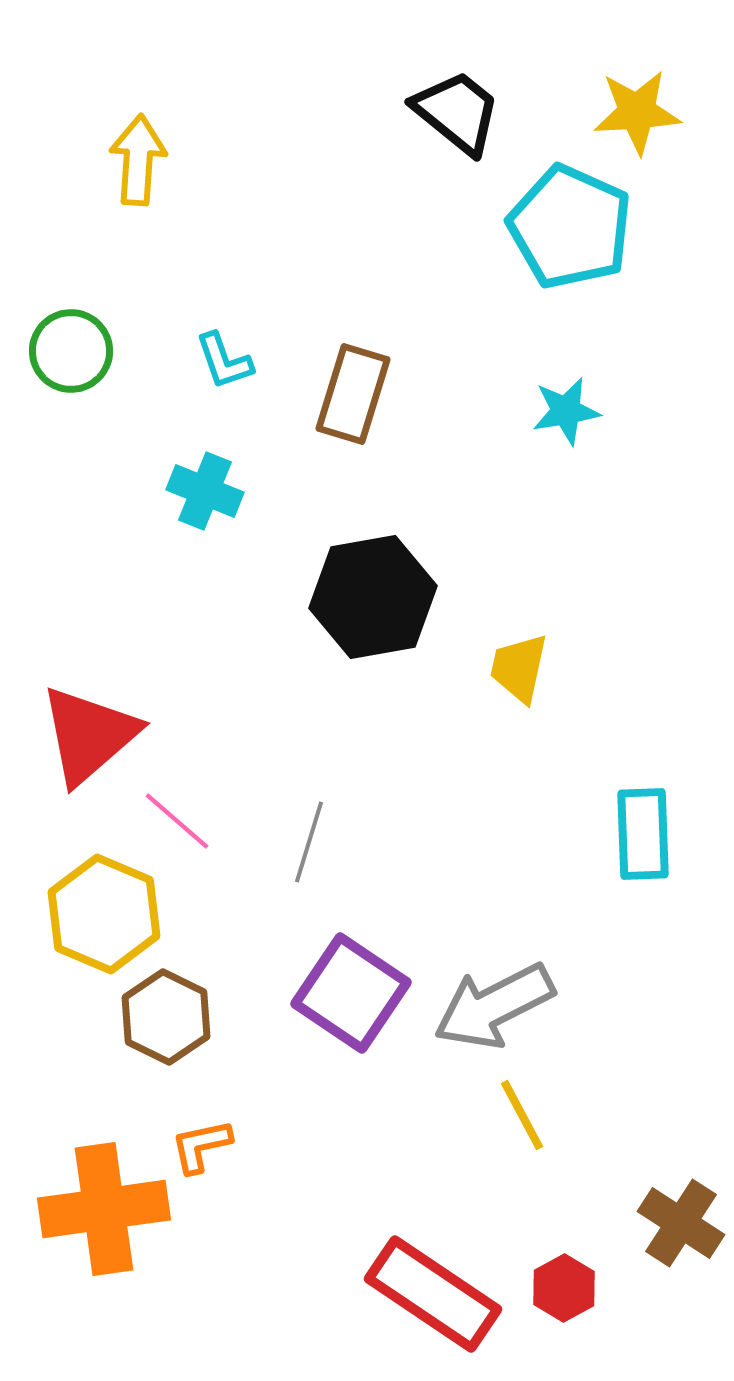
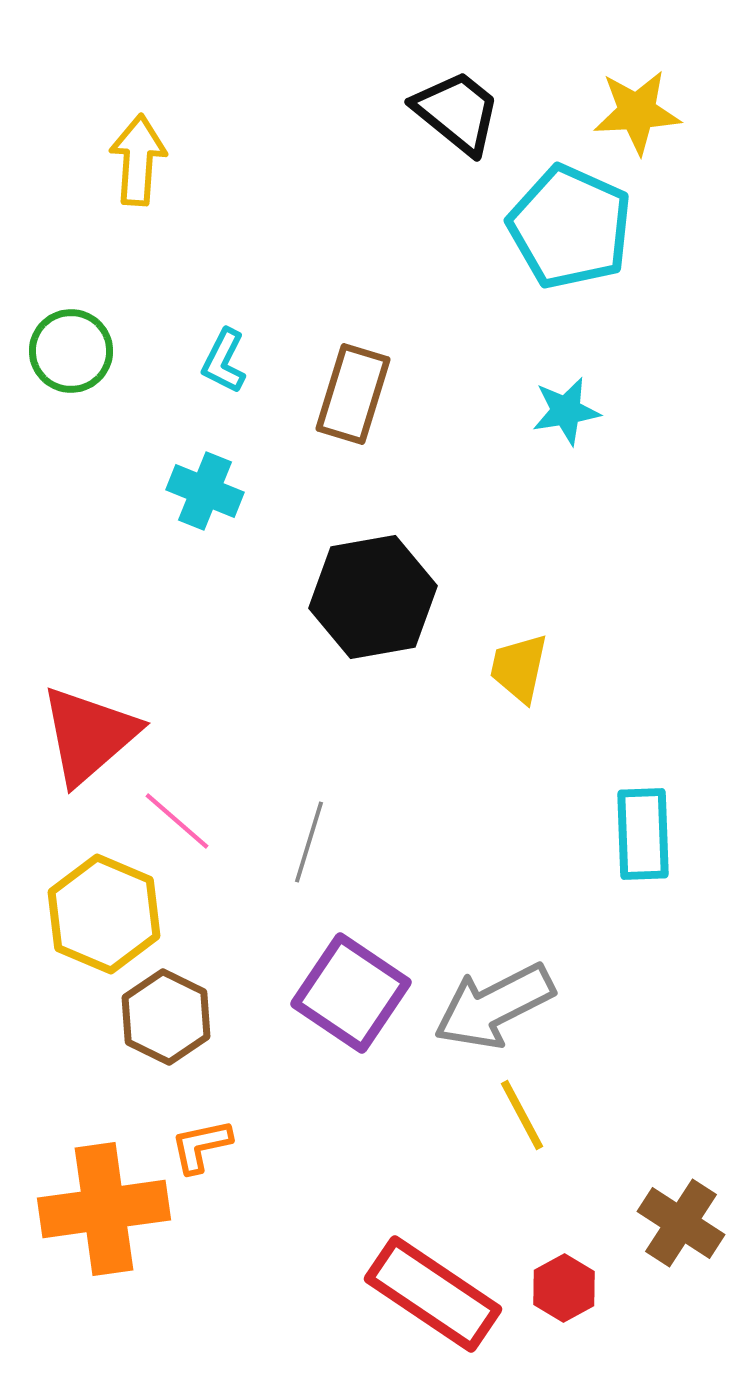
cyan L-shape: rotated 46 degrees clockwise
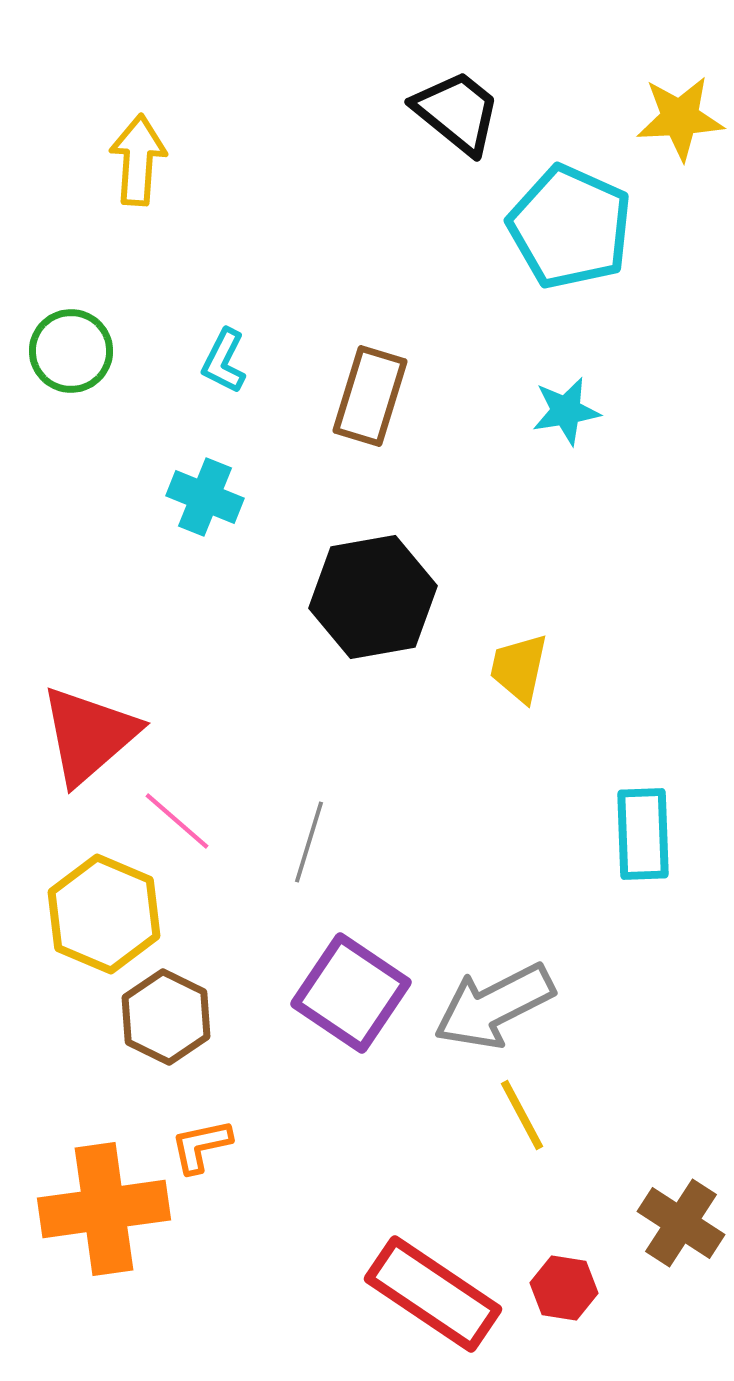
yellow star: moved 43 px right, 6 px down
brown rectangle: moved 17 px right, 2 px down
cyan cross: moved 6 px down
red hexagon: rotated 22 degrees counterclockwise
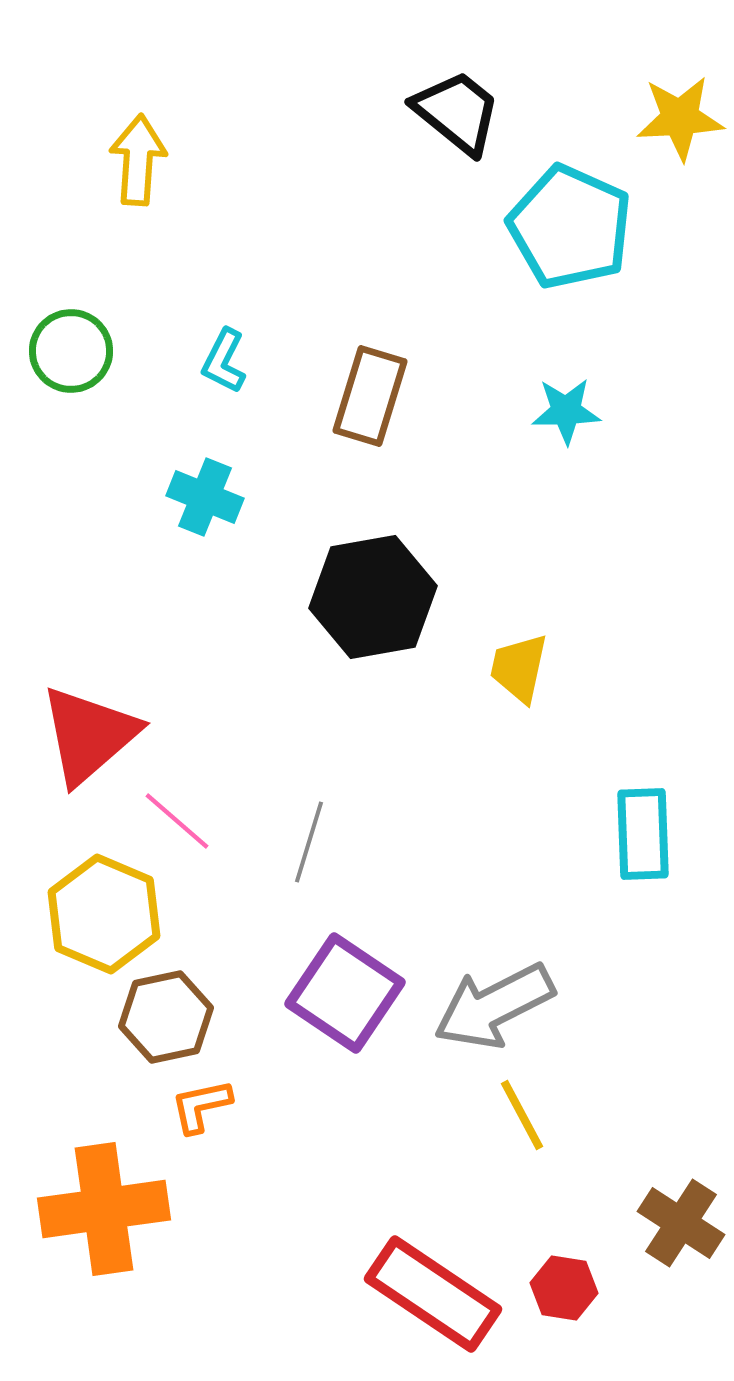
cyan star: rotated 8 degrees clockwise
purple square: moved 6 px left
brown hexagon: rotated 22 degrees clockwise
orange L-shape: moved 40 px up
